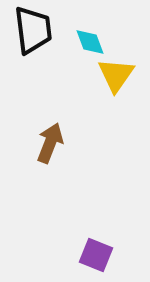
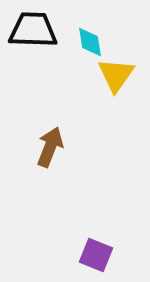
black trapezoid: rotated 81 degrees counterclockwise
cyan diamond: rotated 12 degrees clockwise
brown arrow: moved 4 px down
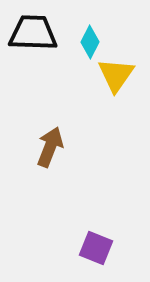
black trapezoid: moved 3 px down
cyan diamond: rotated 36 degrees clockwise
purple square: moved 7 px up
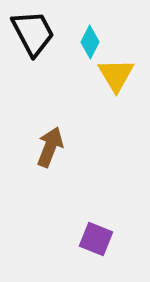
black trapezoid: rotated 60 degrees clockwise
yellow triangle: rotated 6 degrees counterclockwise
purple square: moved 9 px up
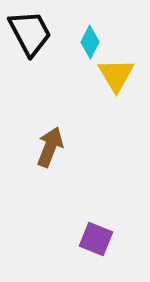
black trapezoid: moved 3 px left
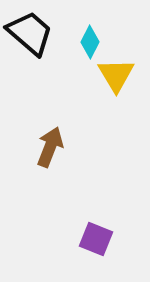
black trapezoid: rotated 21 degrees counterclockwise
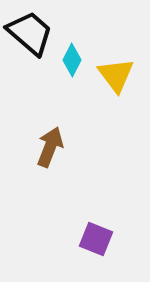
cyan diamond: moved 18 px left, 18 px down
yellow triangle: rotated 6 degrees counterclockwise
